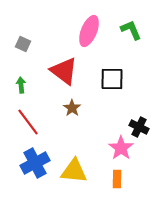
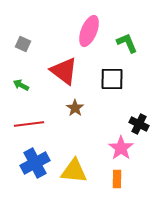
green L-shape: moved 4 px left, 13 px down
green arrow: rotated 56 degrees counterclockwise
brown star: moved 3 px right
red line: moved 1 px right, 2 px down; rotated 60 degrees counterclockwise
black cross: moved 3 px up
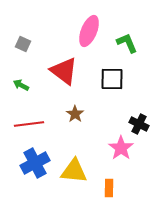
brown star: moved 6 px down
orange rectangle: moved 8 px left, 9 px down
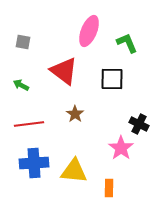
gray square: moved 2 px up; rotated 14 degrees counterclockwise
blue cross: moved 1 px left; rotated 24 degrees clockwise
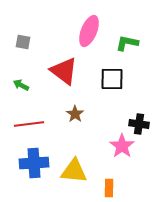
green L-shape: rotated 55 degrees counterclockwise
black cross: rotated 18 degrees counterclockwise
pink star: moved 1 px right, 2 px up
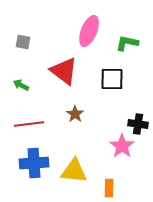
black cross: moved 1 px left
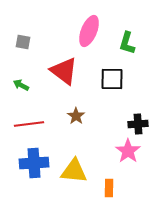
green L-shape: rotated 85 degrees counterclockwise
brown star: moved 1 px right, 2 px down
black cross: rotated 12 degrees counterclockwise
pink star: moved 6 px right, 5 px down
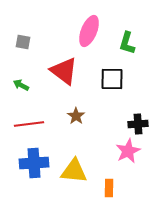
pink star: rotated 10 degrees clockwise
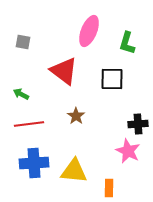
green arrow: moved 9 px down
pink star: rotated 20 degrees counterclockwise
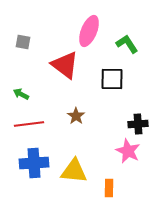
green L-shape: moved 1 px down; rotated 130 degrees clockwise
red triangle: moved 1 px right, 6 px up
